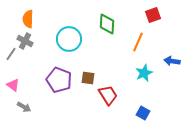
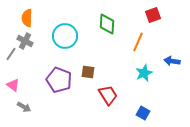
orange semicircle: moved 1 px left, 1 px up
cyan circle: moved 4 px left, 3 px up
brown square: moved 6 px up
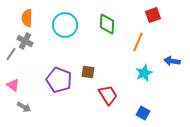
cyan circle: moved 11 px up
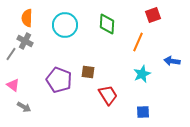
cyan star: moved 2 px left, 1 px down
blue square: moved 1 px up; rotated 32 degrees counterclockwise
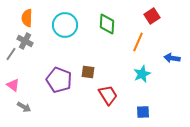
red square: moved 1 px left, 1 px down; rotated 14 degrees counterclockwise
blue arrow: moved 3 px up
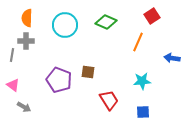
green diamond: moved 1 px left, 2 px up; rotated 70 degrees counterclockwise
gray cross: moved 1 px right; rotated 28 degrees counterclockwise
gray line: moved 1 px right, 1 px down; rotated 24 degrees counterclockwise
cyan star: moved 7 px down; rotated 18 degrees clockwise
red trapezoid: moved 1 px right, 5 px down
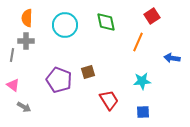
green diamond: rotated 55 degrees clockwise
brown square: rotated 24 degrees counterclockwise
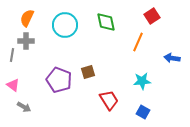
orange semicircle: rotated 24 degrees clockwise
blue square: rotated 32 degrees clockwise
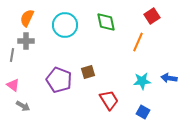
blue arrow: moved 3 px left, 20 px down
gray arrow: moved 1 px left, 1 px up
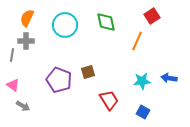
orange line: moved 1 px left, 1 px up
